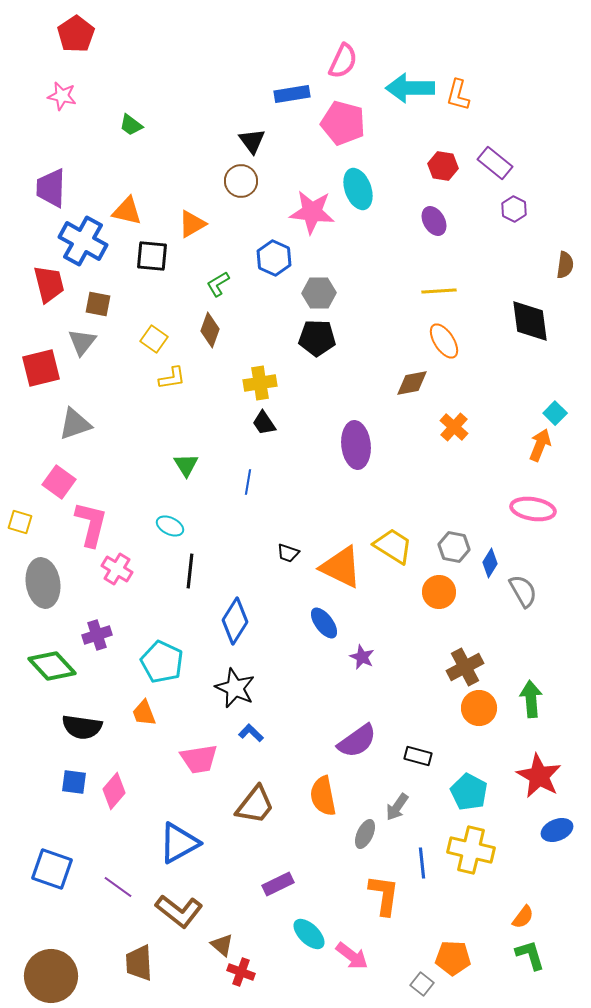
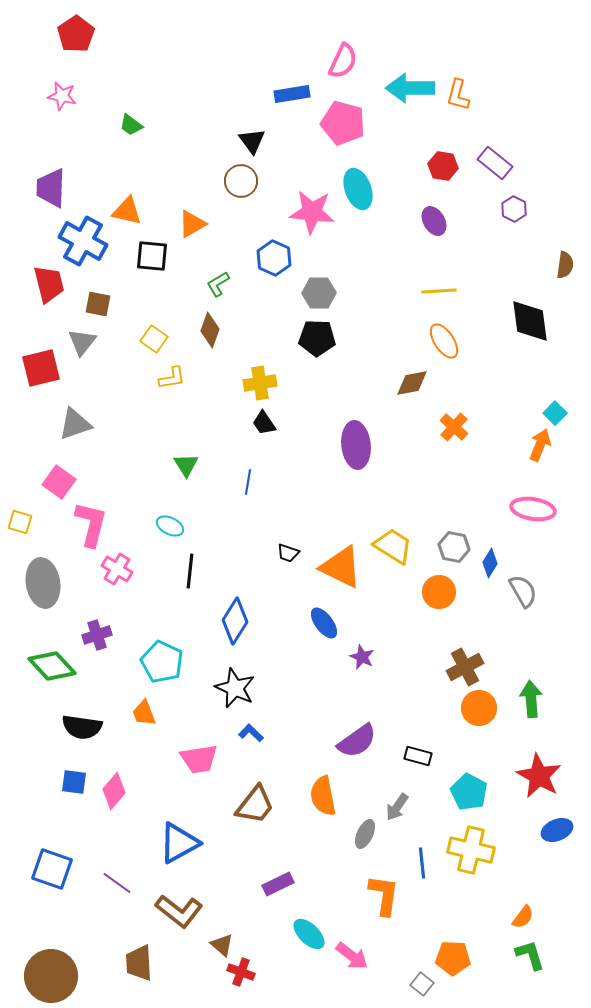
purple line at (118, 887): moved 1 px left, 4 px up
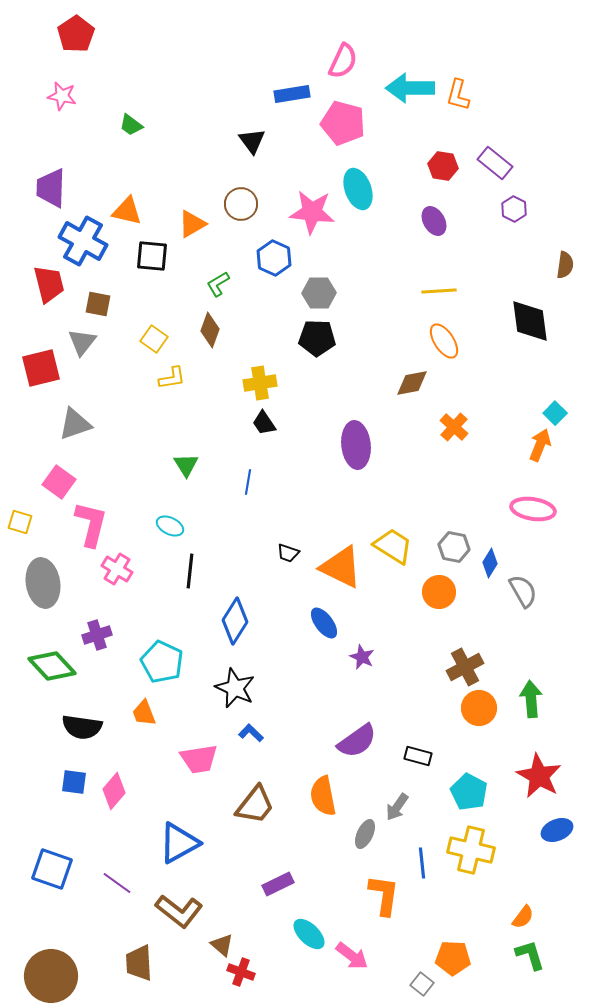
brown circle at (241, 181): moved 23 px down
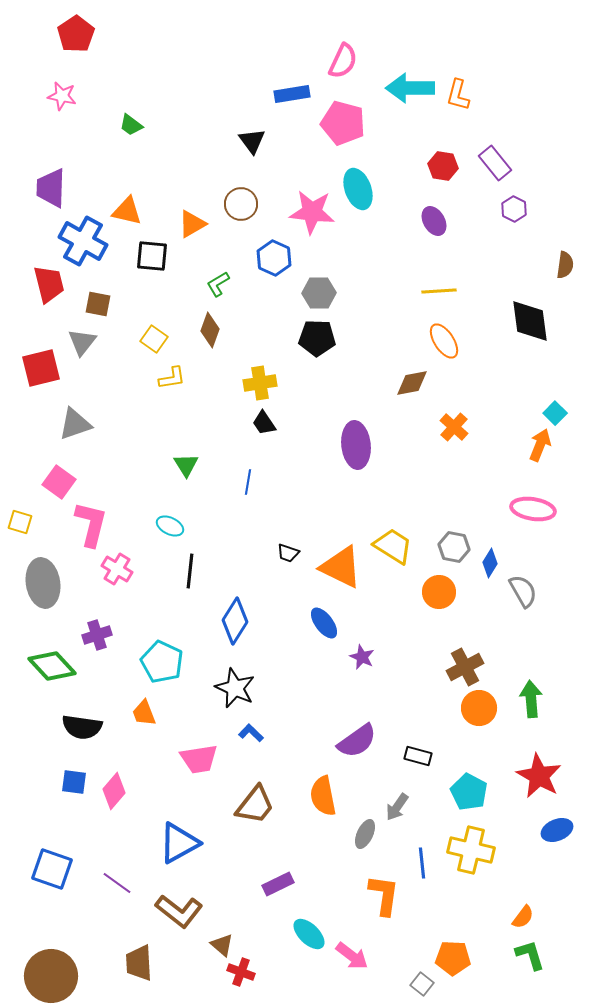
purple rectangle at (495, 163): rotated 12 degrees clockwise
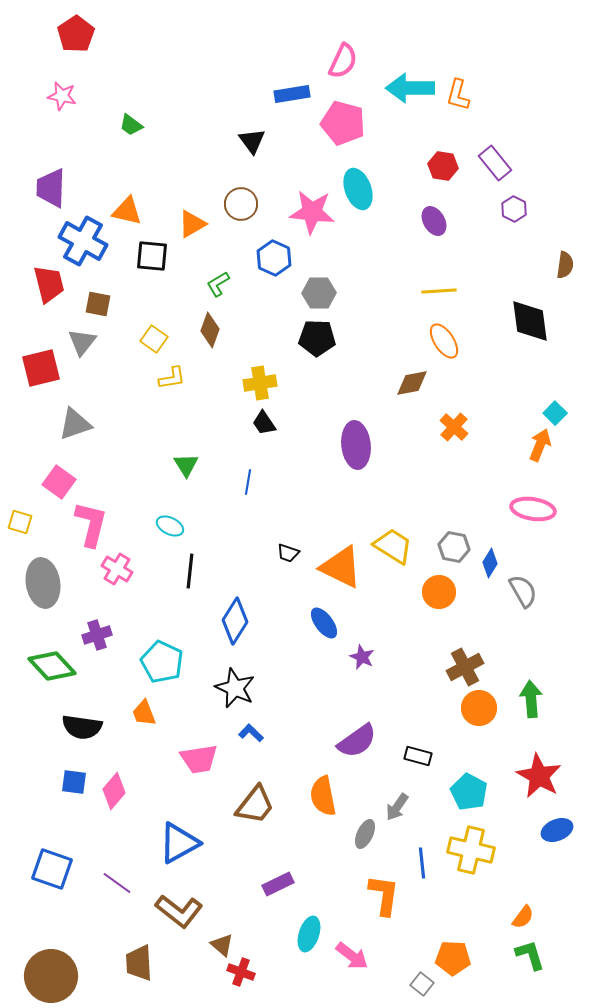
cyan ellipse at (309, 934): rotated 64 degrees clockwise
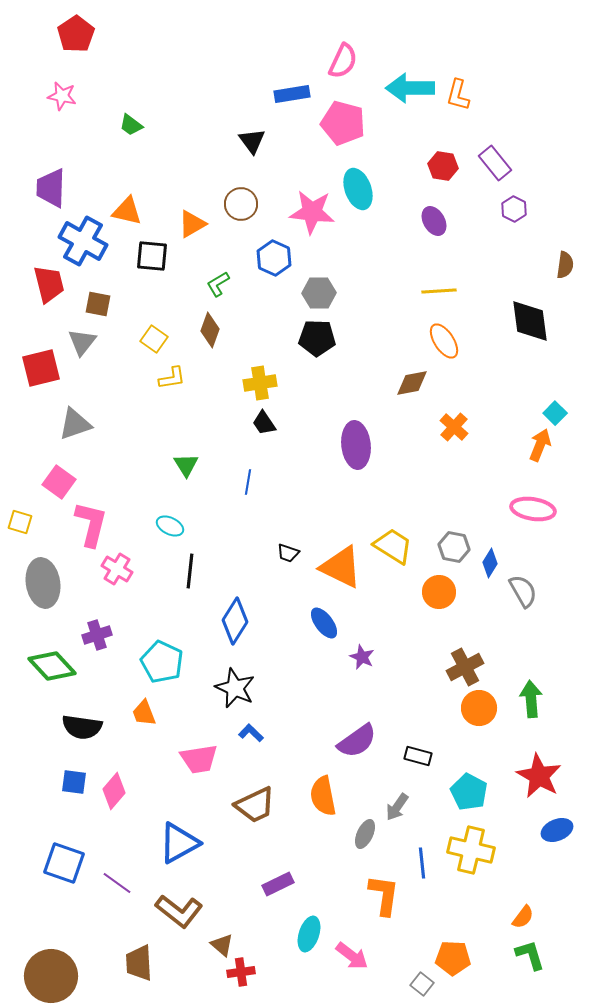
brown trapezoid at (255, 805): rotated 27 degrees clockwise
blue square at (52, 869): moved 12 px right, 6 px up
red cross at (241, 972): rotated 28 degrees counterclockwise
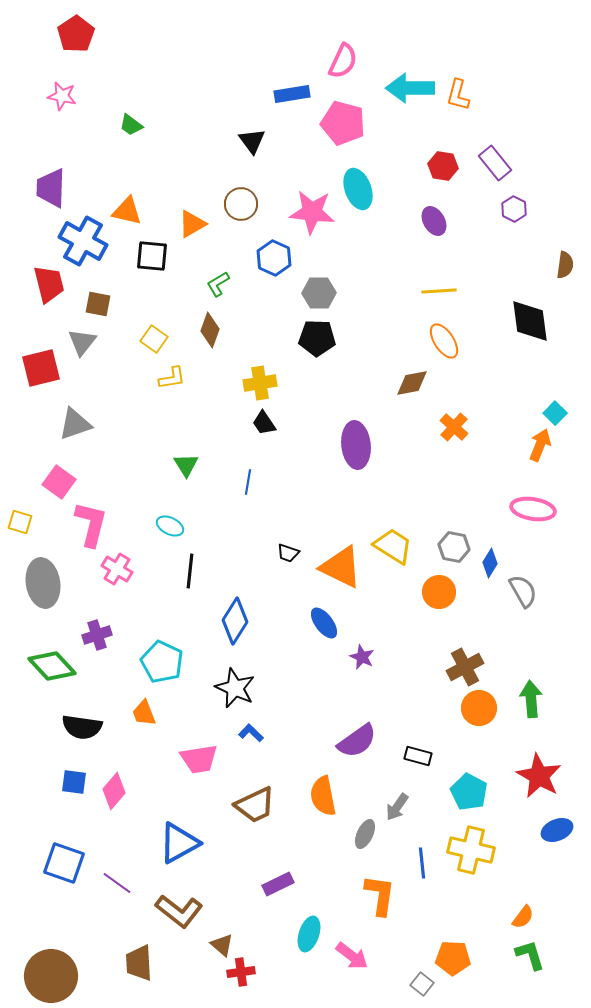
orange L-shape at (384, 895): moved 4 px left
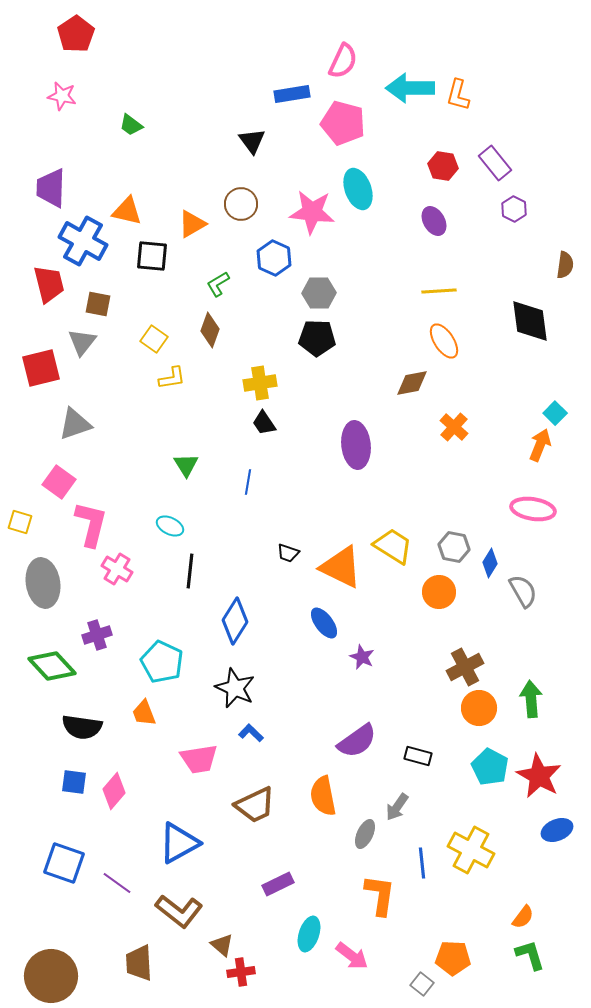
cyan pentagon at (469, 792): moved 21 px right, 25 px up
yellow cross at (471, 850): rotated 15 degrees clockwise
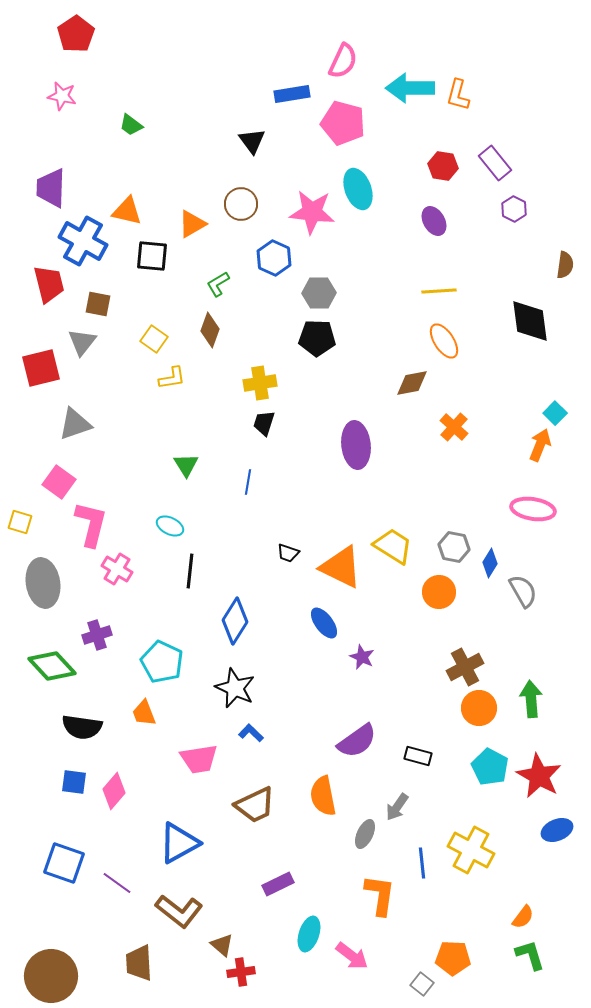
black trapezoid at (264, 423): rotated 52 degrees clockwise
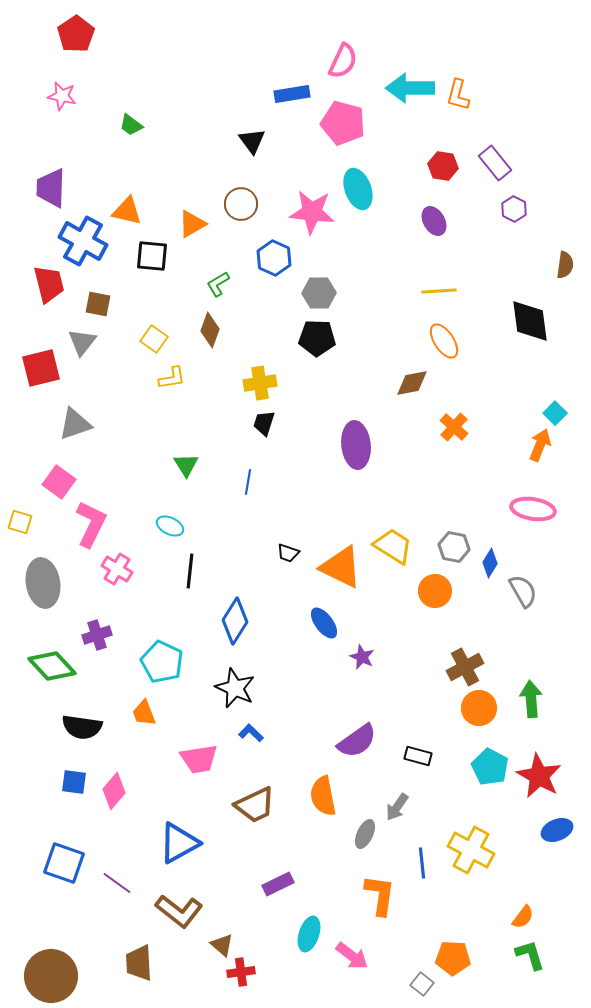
pink L-shape at (91, 524): rotated 12 degrees clockwise
orange circle at (439, 592): moved 4 px left, 1 px up
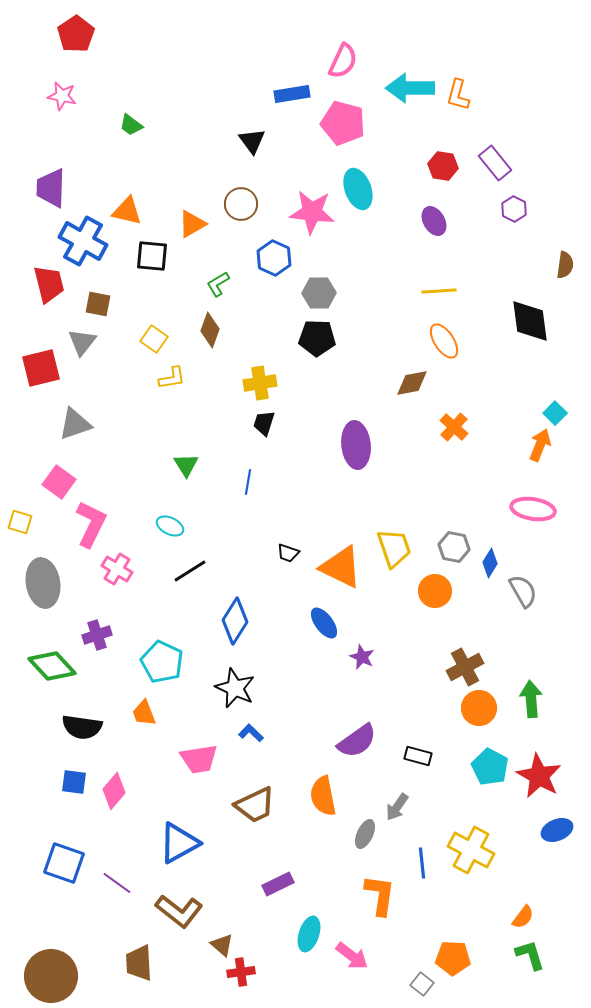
yellow trapezoid at (393, 546): moved 1 px right, 2 px down; rotated 39 degrees clockwise
black line at (190, 571): rotated 52 degrees clockwise
